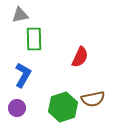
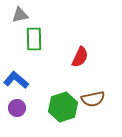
blue L-shape: moved 7 px left, 5 px down; rotated 80 degrees counterclockwise
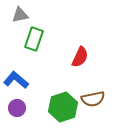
green rectangle: rotated 20 degrees clockwise
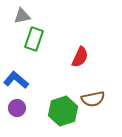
gray triangle: moved 2 px right, 1 px down
green hexagon: moved 4 px down
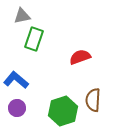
red semicircle: rotated 135 degrees counterclockwise
brown semicircle: moved 1 px down; rotated 105 degrees clockwise
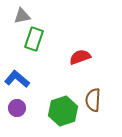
blue L-shape: moved 1 px right, 1 px up
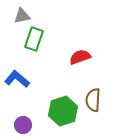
purple circle: moved 6 px right, 17 px down
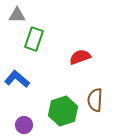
gray triangle: moved 5 px left, 1 px up; rotated 12 degrees clockwise
brown semicircle: moved 2 px right
purple circle: moved 1 px right
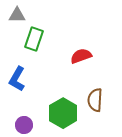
red semicircle: moved 1 px right, 1 px up
blue L-shape: rotated 100 degrees counterclockwise
green hexagon: moved 2 px down; rotated 12 degrees counterclockwise
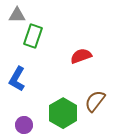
green rectangle: moved 1 px left, 3 px up
brown semicircle: moved 1 px down; rotated 35 degrees clockwise
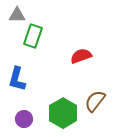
blue L-shape: rotated 15 degrees counterclockwise
purple circle: moved 6 px up
